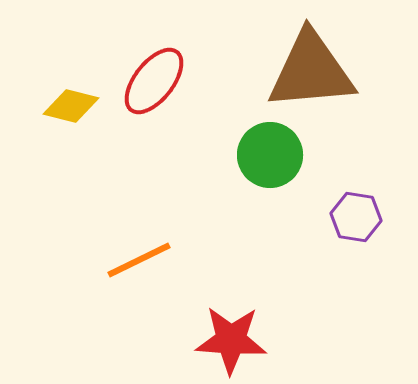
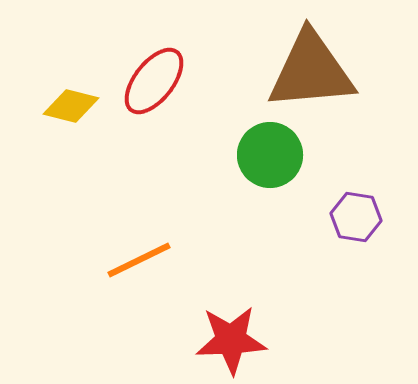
red star: rotated 6 degrees counterclockwise
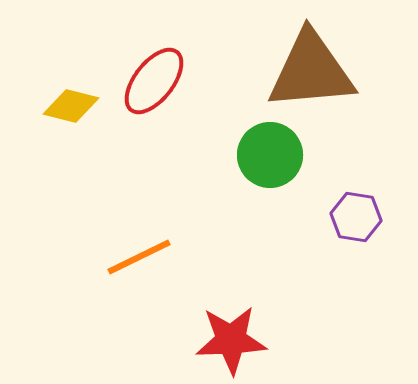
orange line: moved 3 px up
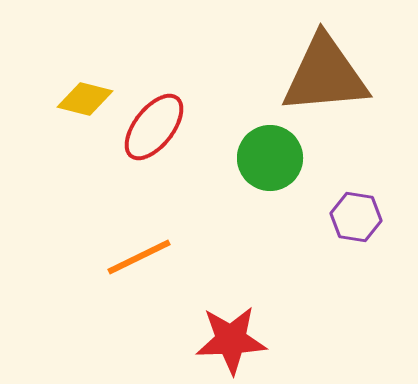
brown triangle: moved 14 px right, 4 px down
red ellipse: moved 46 px down
yellow diamond: moved 14 px right, 7 px up
green circle: moved 3 px down
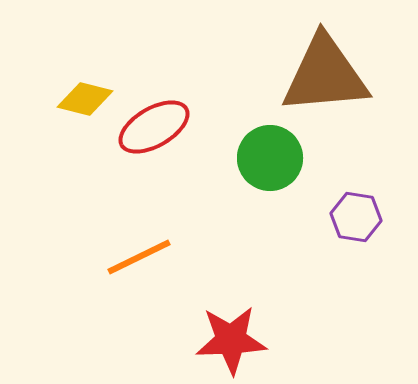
red ellipse: rotated 22 degrees clockwise
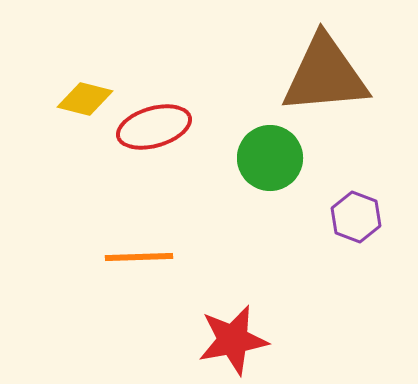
red ellipse: rotated 14 degrees clockwise
purple hexagon: rotated 12 degrees clockwise
orange line: rotated 24 degrees clockwise
red star: moved 2 px right; rotated 8 degrees counterclockwise
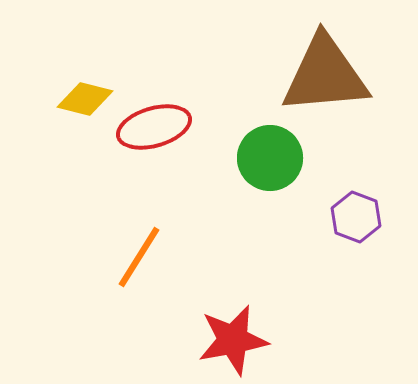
orange line: rotated 56 degrees counterclockwise
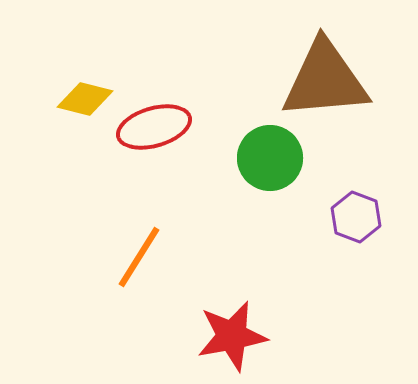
brown triangle: moved 5 px down
red star: moved 1 px left, 4 px up
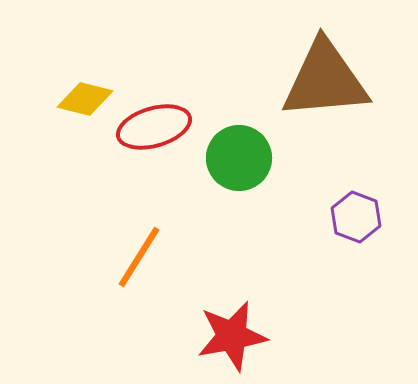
green circle: moved 31 px left
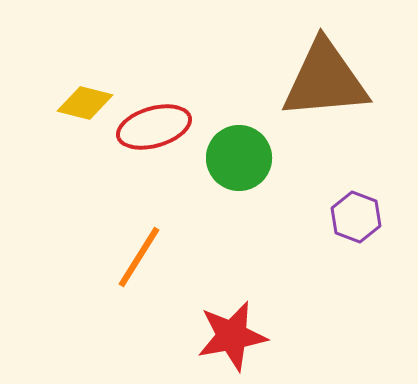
yellow diamond: moved 4 px down
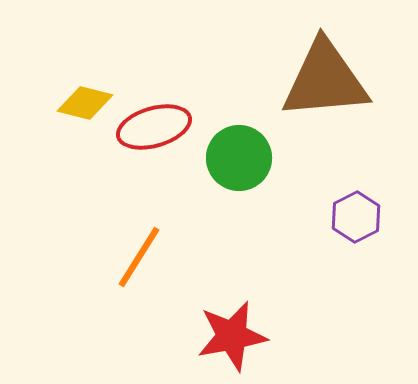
purple hexagon: rotated 12 degrees clockwise
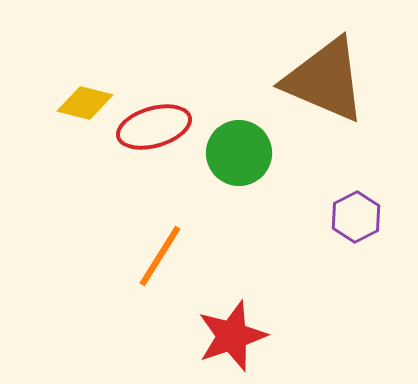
brown triangle: rotated 28 degrees clockwise
green circle: moved 5 px up
orange line: moved 21 px right, 1 px up
red star: rotated 8 degrees counterclockwise
